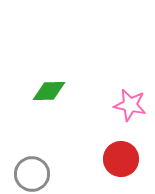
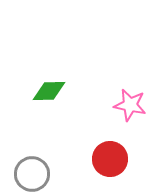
red circle: moved 11 px left
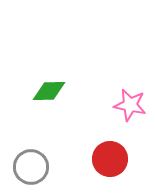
gray circle: moved 1 px left, 7 px up
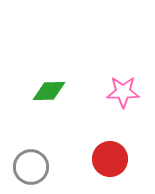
pink star: moved 7 px left, 13 px up; rotated 12 degrees counterclockwise
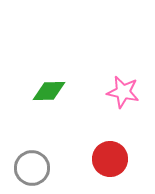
pink star: rotated 12 degrees clockwise
gray circle: moved 1 px right, 1 px down
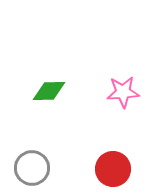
pink star: rotated 16 degrees counterclockwise
red circle: moved 3 px right, 10 px down
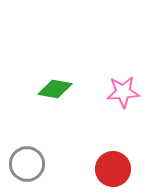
green diamond: moved 6 px right, 2 px up; rotated 12 degrees clockwise
gray circle: moved 5 px left, 4 px up
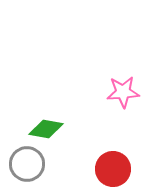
green diamond: moved 9 px left, 40 px down
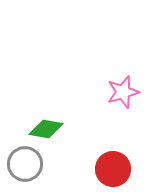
pink star: rotated 12 degrees counterclockwise
gray circle: moved 2 px left
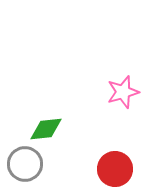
green diamond: rotated 16 degrees counterclockwise
red circle: moved 2 px right
